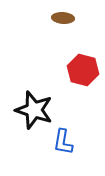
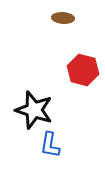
blue L-shape: moved 13 px left, 3 px down
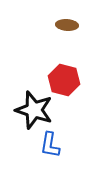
brown ellipse: moved 4 px right, 7 px down
red hexagon: moved 19 px left, 10 px down
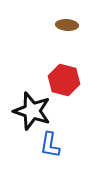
black star: moved 2 px left, 1 px down
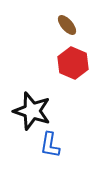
brown ellipse: rotated 45 degrees clockwise
red hexagon: moved 9 px right, 17 px up; rotated 8 degrees clockwise
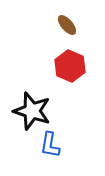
red hexagon: moved 3 px left, 3 px down
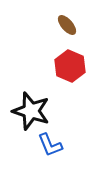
black star: moved 1 px left
blue L-shape: rotated 32 degrees counterclockwise
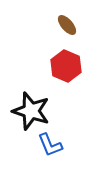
red hexagon: moved 4 px left
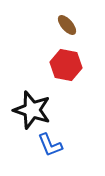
red hexagon: moved 1 px up; rotated 12 degrees counterclockwise
black star: moved 1 px right, 1 px up
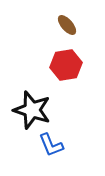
red hexagon: rotated 20 degrees counterclockwise
blue L-shape: moved 1 px right
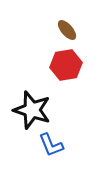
brown ellipse: moved 5 px down
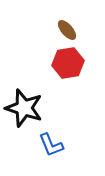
red hexagon: moved 2 px right, 2 px up
black star: moved 8 px left, 2 px up
